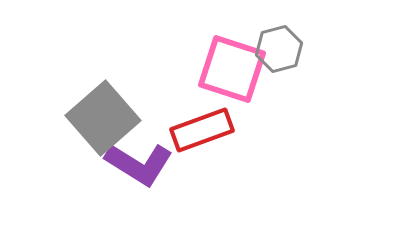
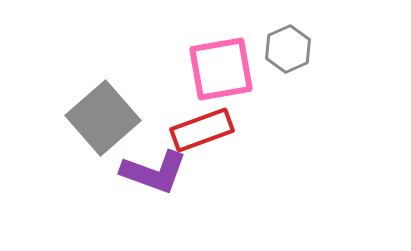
gray hexagon: moved 9 px right; rotated 9 degrees counterclockwise
pink square: moved 11 px left; rotated 28 degrees counterclockwise
purple L-shape: moved 15 px right, 8 px down; rotated 12 degrees counterclockwise
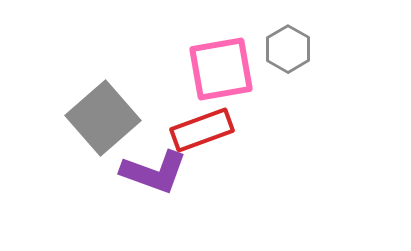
gray hexagon: rotated 6 degrees counterclockwise
